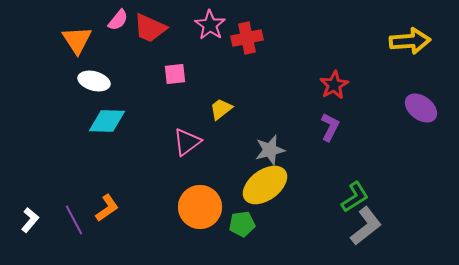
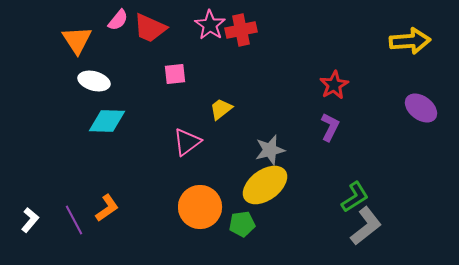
red cross: moved 6 px left, 8 px up
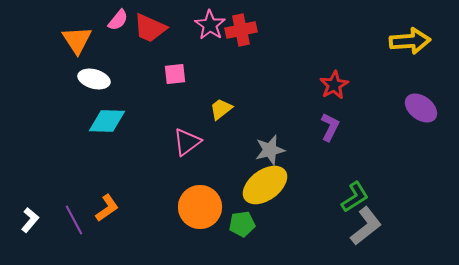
white ellipse: moved 2 px up
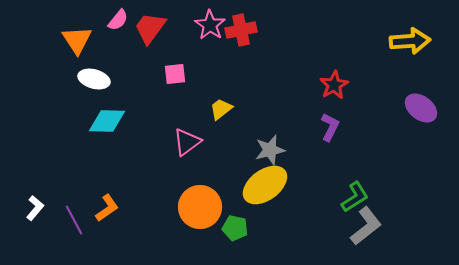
red trapezoid: rotated 102 degrees clockwise
white L-shape: moved 5 px right, 12 px up
green pentagon: moved 7 px left, 4 px down; rotated 20 degrees clockwise
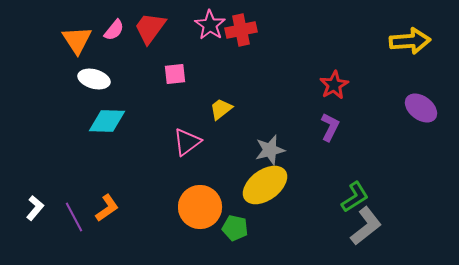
pink semicircle: moved 4 px left, 10 px down
purple line: moved 3 px up
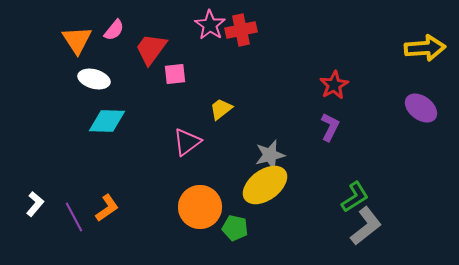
red trapezoid: moved 1 px right, 21 px down
yellow arrow: moved 15 px right, 7 px down
gray star: moved 5 px down
white L-shape: moved 4 px up
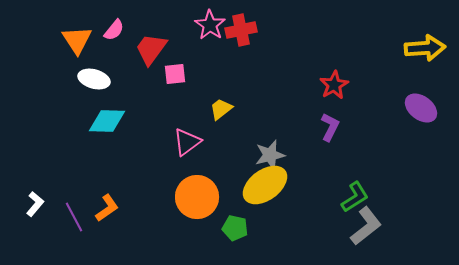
orange circle: moved 3 px left, 10 px up
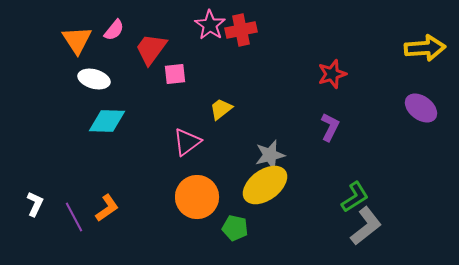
red star: moved 2 px left, 11 px up; rotated 12 degrees clockwise
white L-shape: rotated 15 degrees counterclockwise
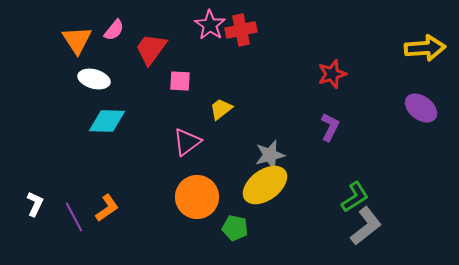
pink square: moved 5 px right, 7 px down; rotated 10 degrees clockwise
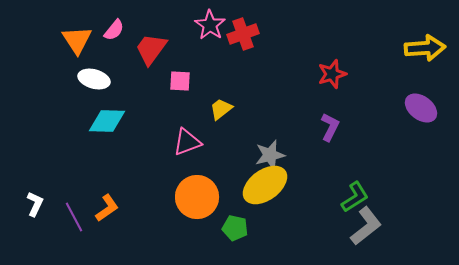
red cross: moved 2 px right, 4 px down; rotated 8 degrees counterclockwise
pink triangle: rotated 16 degrees clockwise
